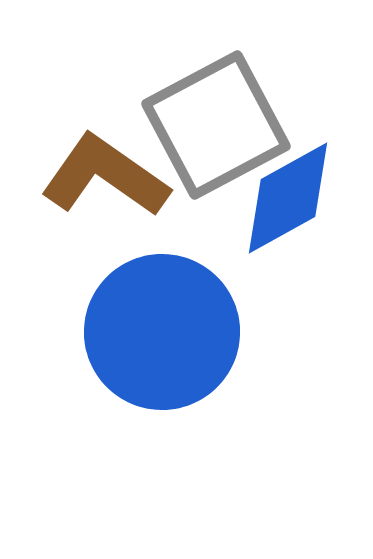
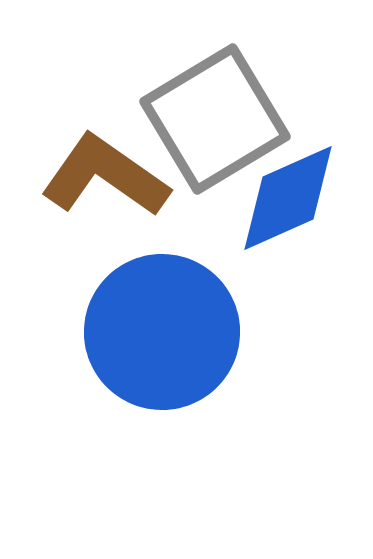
gray square: moved 1 px left, 6 px up; rotated 3 degrees counterclockwise
blue diamond: rotated 5 degrees clockwise
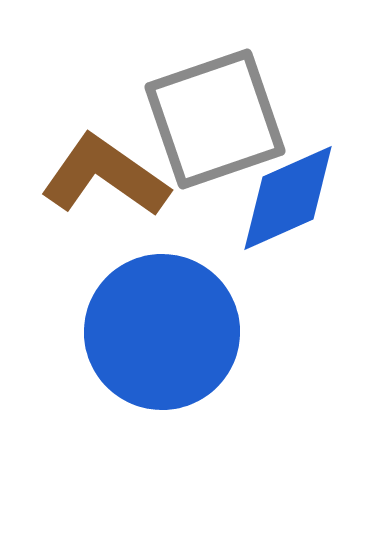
gray square: rotated 12 degrees clockwise
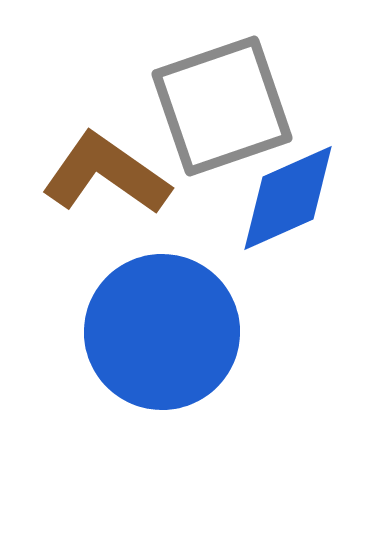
gray square: moved 7 px right, 13 px up
brown L-shape: moved 1 px right, 2 px up
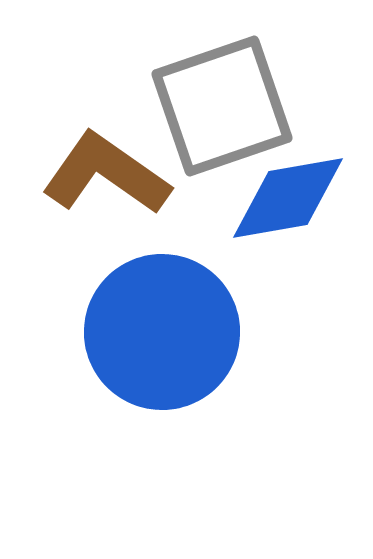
blue diamond: rotated 14 degrees clockwise
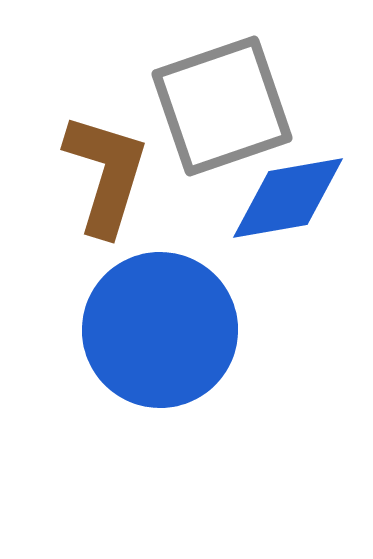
brown L-shape: rotated 72 degrees clockwise
blue circle: moved 2 px left, 2 px up
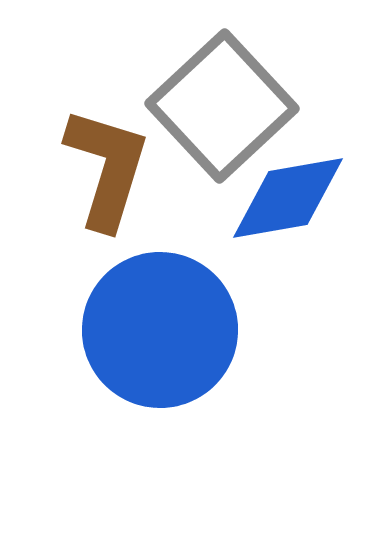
gray square: rotated 24 degrees counterclockwise
brown L-shape: moved 1 px right, 6 px up
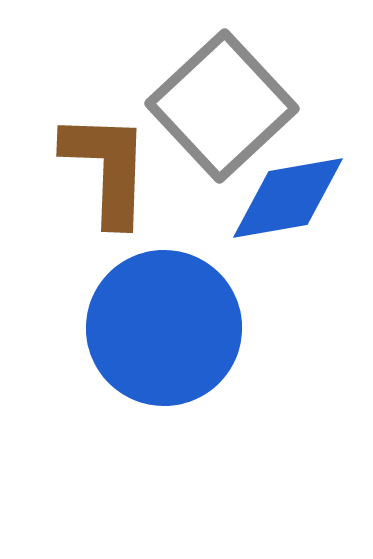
brown L-shape: rotated 15 degrees counterclockwise
blue circle: moved 4 px right, 2 px up
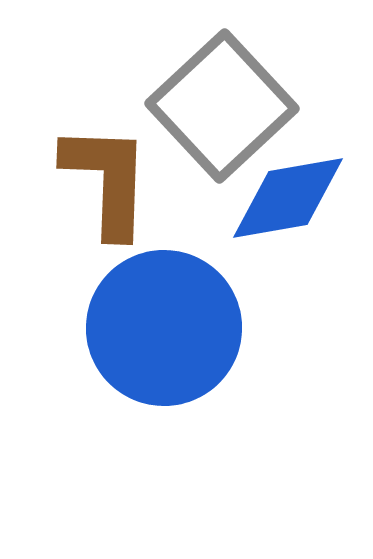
brown L-shape: moved 12 px down
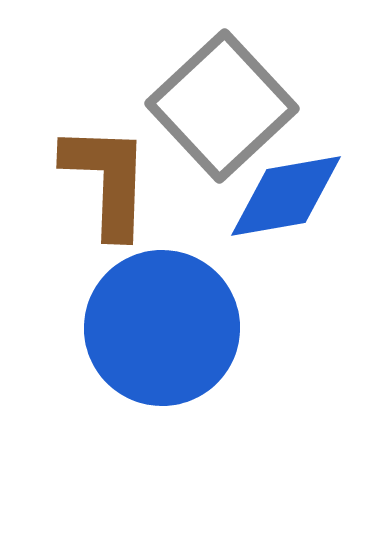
blue diamond: moved 2 px left, 2 px up
blue circle: moved 2 px left
